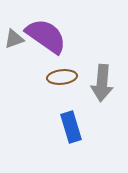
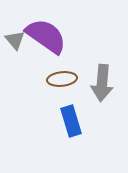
gray triangle: moved 1 px right, 1 px down; rotated 50 degrees counterclockwise
brown ellipse: moved 2 px down
blue rectangle: moved 6 px up
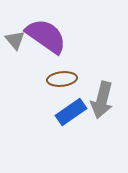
gray arrow: moved 17 px down; rotated 9 degrees clockwise
blue rectangle: moved 9 px up; rotated 72 degrees clockwise
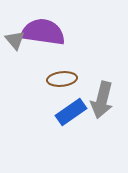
purple semicircle: moved 3 px left, 4 px up; rotated 27 degrees counterclockwise
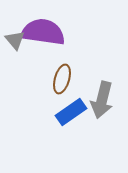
brown ellipse: rotated 68 degrees counterclockwise
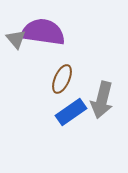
gray triangle: moved 1 px right, 1 px up
brown ellipse: rotated 8 degrees clockwise
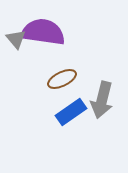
brown ellipse: rotated 40 degrees clockwise
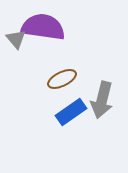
purple semicircle: moved 5 px up
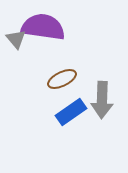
gray arrow: rotated 12 degrees counterclockwise
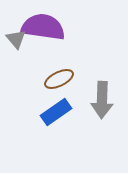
brown ellipse: moved 3 px left
blue rectangle: moved 15 px left
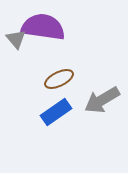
gray arrow: rotated 57 degrees clockwise
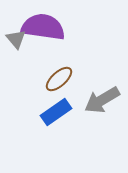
brown ellipse: rotated 16 degrees counterclockwise
